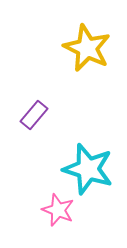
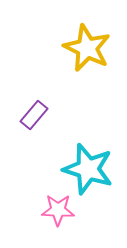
pink star: rotated 20 degrees counterclockwise
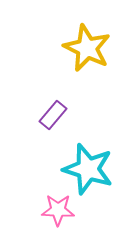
purple rectangle: moved 19 px right
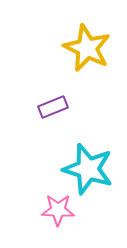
purple rectangle: moved 8 px up; rotated 28 degrees clockwise
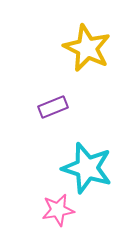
cyan star: moved 1 px left, 1 px up
pink star: rotated 12 degrees counterclockwise
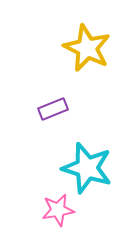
purple rectangle: moved 2 px down
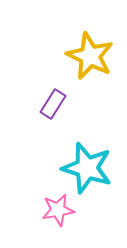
yellow star: moved 3 px right, 8 px down
purple rectangle: moved 5 px up; rotated 36 degrees counterclockwise
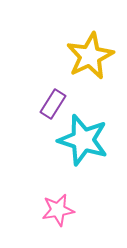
yellow star: rotated 21 degrees clockwise
cyan star: moved 4 px left, 28 px up
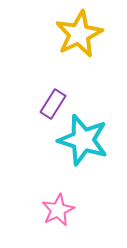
yellow star: moved 11 px left, 22 px up
pink star: rotated 16 degrees counterclockwise
